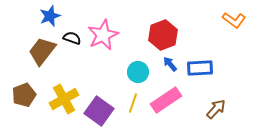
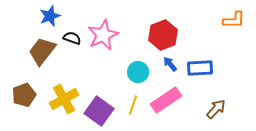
orange L-shape: rotated 35 degrees counterclockwise
yellow line: moved 2 px down
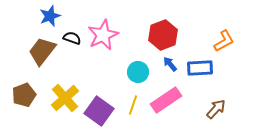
orange L-shape: moved 10 px left, 21 px down; rotated 30 degrees counterclockwise
yellow cross: moved 1 px right, 1 px up; rotated 12 degrees counterclockwise
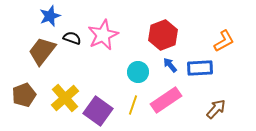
blue arrow: moved 1 px down
purple square: moved 1 px left
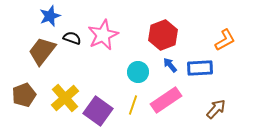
orange L-shape: moved 1 px right, 1 px up
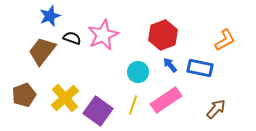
blue rectangle: rotated 15 degrees clockwise
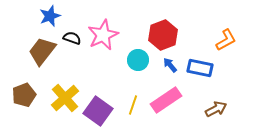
orange L-shape: moved 1 px right
cyan circle: moved 12 px up
brown arrow: rotated 20 degrees clockwise
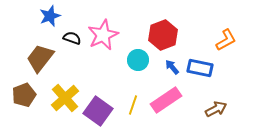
brown trapezoid: moved 2 px left, 7 px down
blue arrow: moved 2 px right, 2 px down
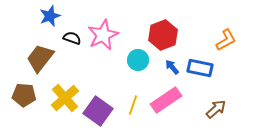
brown pentagon: rotated 25 degrees clockwise
brown arrow: rotated 15 degrees counterclockwise
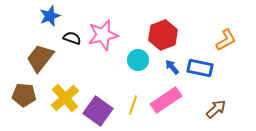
pink star: rotated 12 degrees clockwise
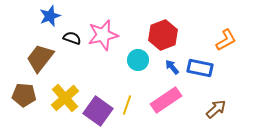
yellow line: moved 6 px left
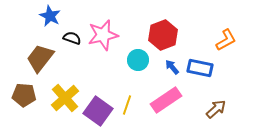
blue star: rotated 25 degrees counterclockwise
